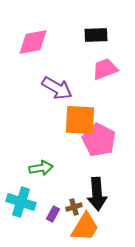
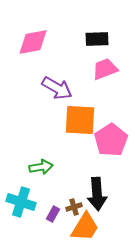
black rectangle: moved 1 px right, 4 px down
pink pentagon: moved 12 px right; rotated 12 degrees clockwise
green arrow: moved 1 px up
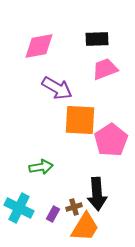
pink diamond: moved 6 px right, 4 px down
cyan cross: moved 2 px left, 6 px down; rotated 8 degrees clockwise
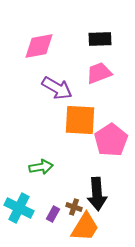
black rectangle: moved 3 px right
pink trapezoid: moved 6 px left, 4 px down
brown cross: rotated 35 degrees clockwise
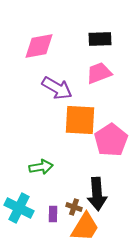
purple rectangle: rotated 28 degrees counterclockwise
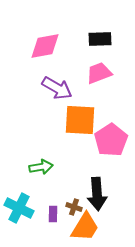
pink diamond: moved 6 px right
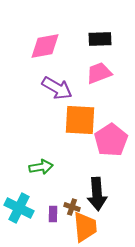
brown cross: moved 2 px left
orange trapezoid: rotated 36 degrees counterclockwise
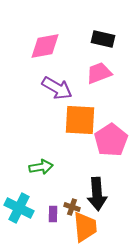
black rectangle: moved 3 px right; rotated 15 degrees clockwise
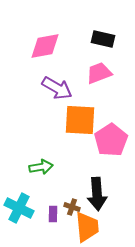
orange trapezoid: moved 2 px right
